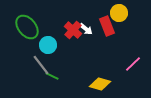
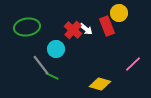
green ellipse: rotated 60 degrees counterclockwise
cyan circle: moved 8 px right, 4 px down
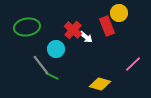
white arrow: moved 8 px down
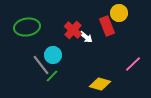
cyan circle: moved 3 px left, 6 px down
green line: rotated 72 degrees counterclockwise
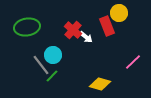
pink line: moved 2 px up
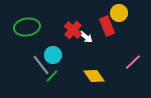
yellow diamond: moved 6 px left, 8 px up; rotated 40 degrees clockwise
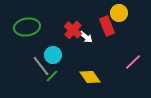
gray line: moved 1 px down
yellow diamond: moved 4 px left, 1 px down
